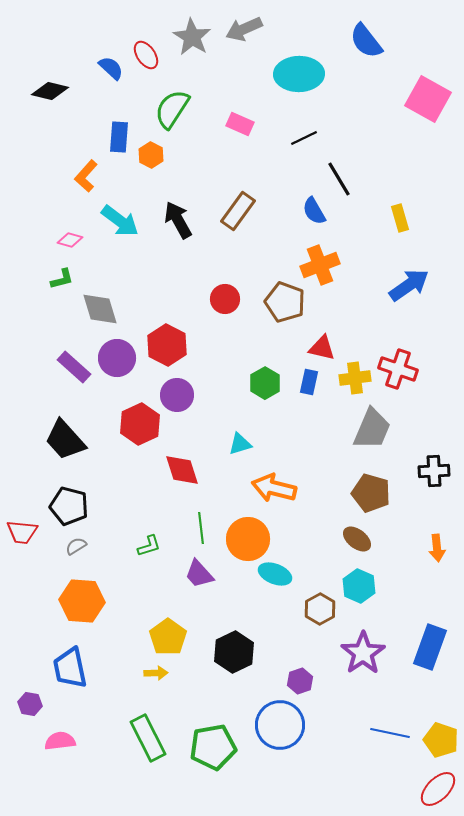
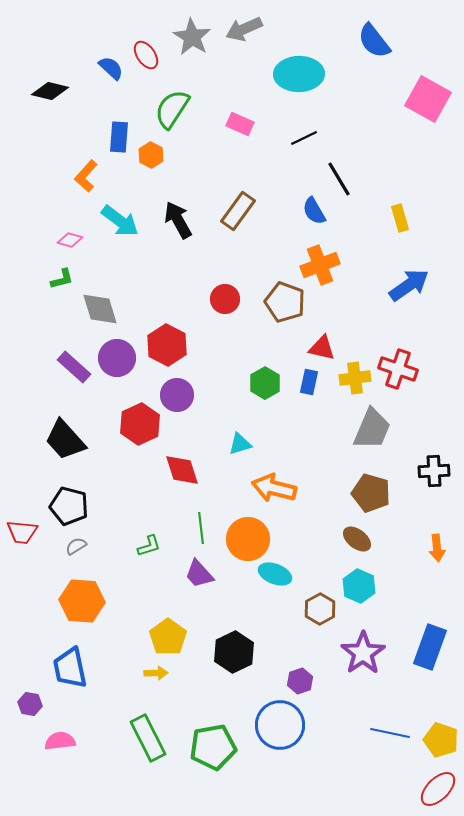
blue semicircle at (366, 41): moved 8 px right
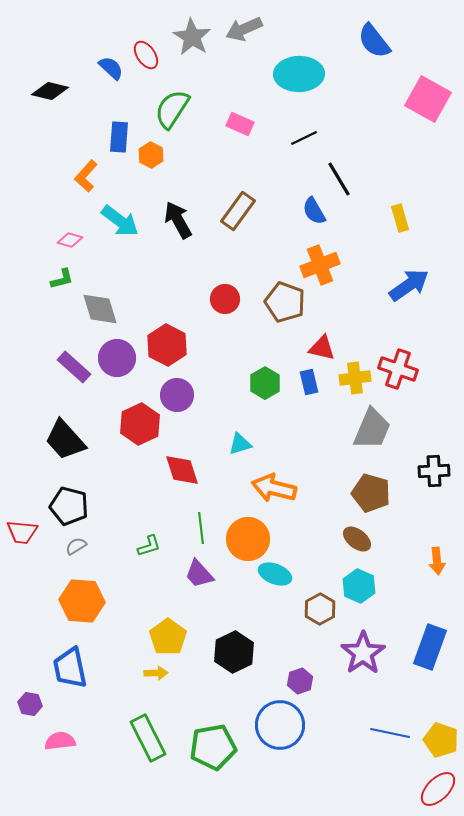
blue rectangle at (309, 382): rotated 25 degrees counterclockwise
orange arrow at (437, 548): moved 13 px down
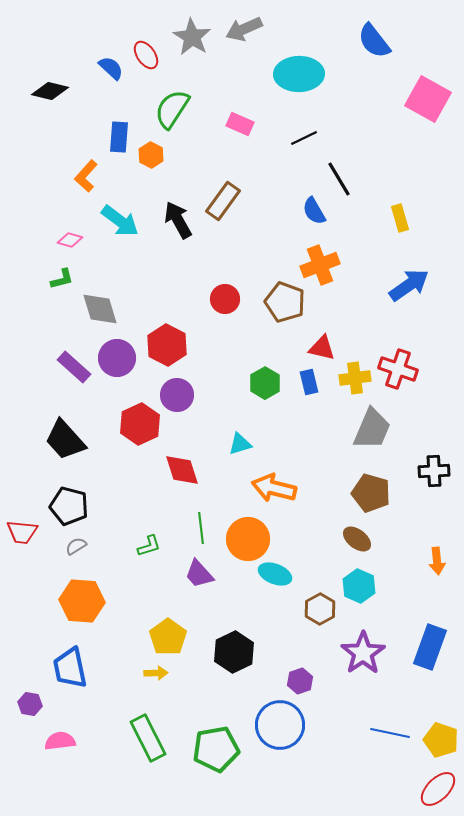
brown rectangle at (238, 211): moved 15 px left, 10 px up
green pentagon at (213, 747): moved 3 px right, 2 px down
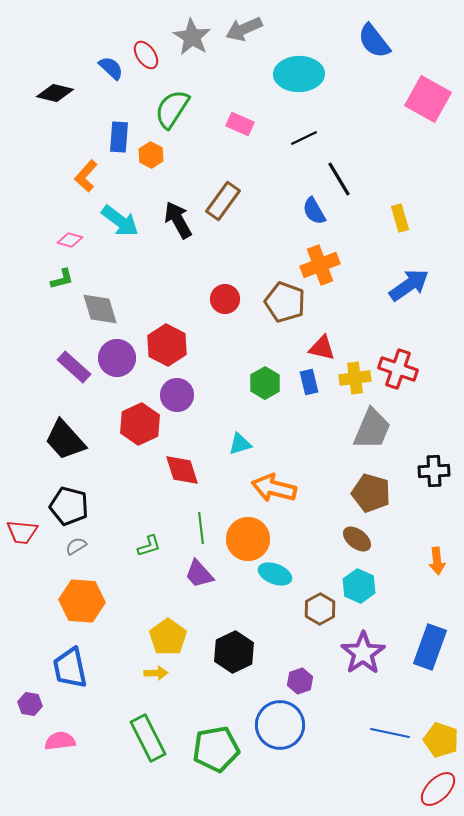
black diamond at (50, 91): moved 5 px right, 2 px down
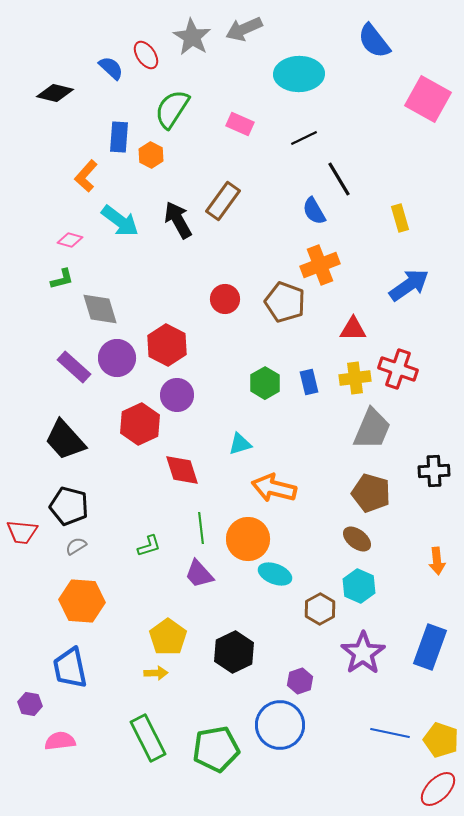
red triangle at (322, 348): moved 31 px right, 19 px up; rotated 12 degrees counterclockwise
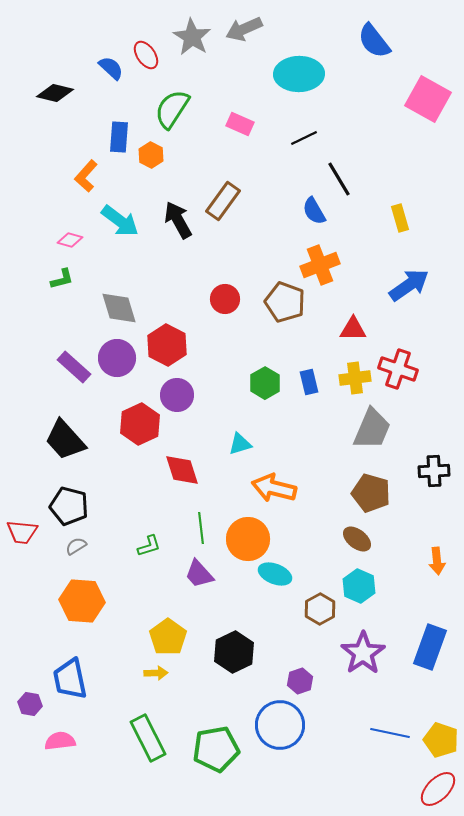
gray diamond at (100, 309): moved 19 px right, 1 px up
blue trapezoid at (70, 668): moved 11 px down
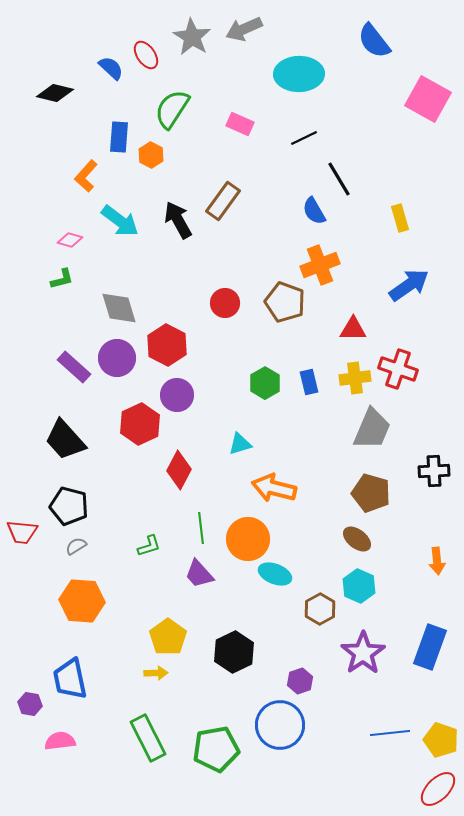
red circle at (225, 299): moved 4 px down
red diamond at (182, 470): moved 3 px left; rotated 45 degrees clockwise
blue line at (390, 733): rotated 18 degrees counterclockwise
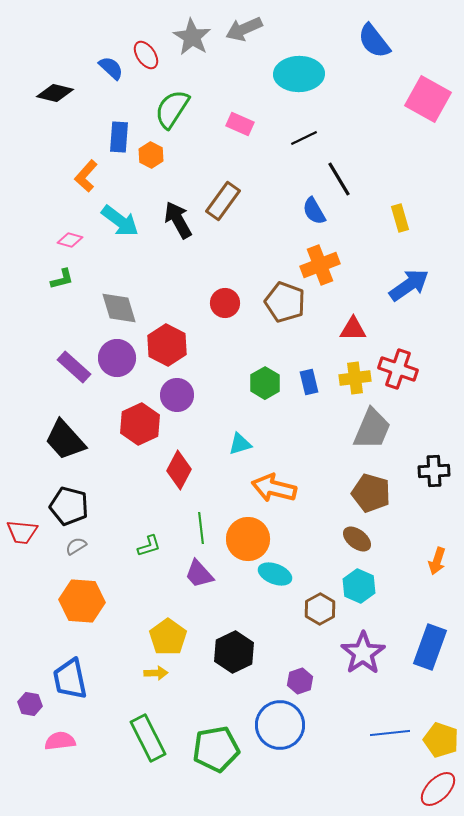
orange arrow at (437, 561): rotated 24 degrees clockwise
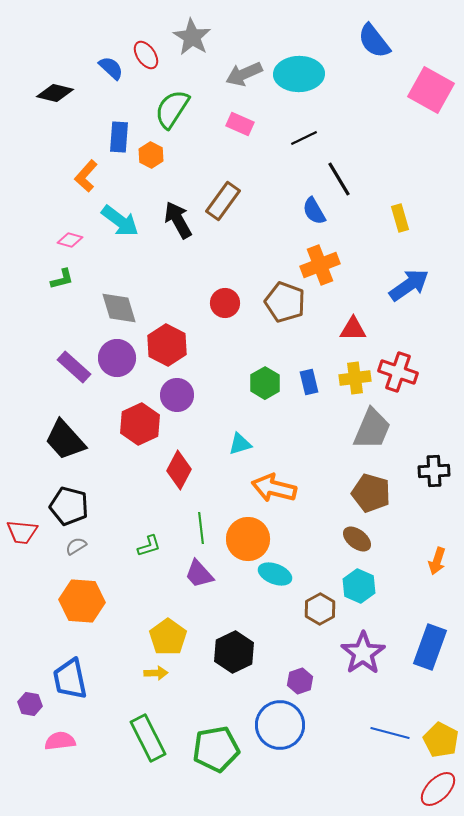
gray arrow at (244, 29): moved 45 px down
pink square at (428, 99): moved 3 px right, 9 px up
red cross at (398, 369): moved 3 px down
blue line at (390, 733): rotated 21 degrees clockwise
yellow pentagon at (441, 740): rotated 8 degrees clockwise
